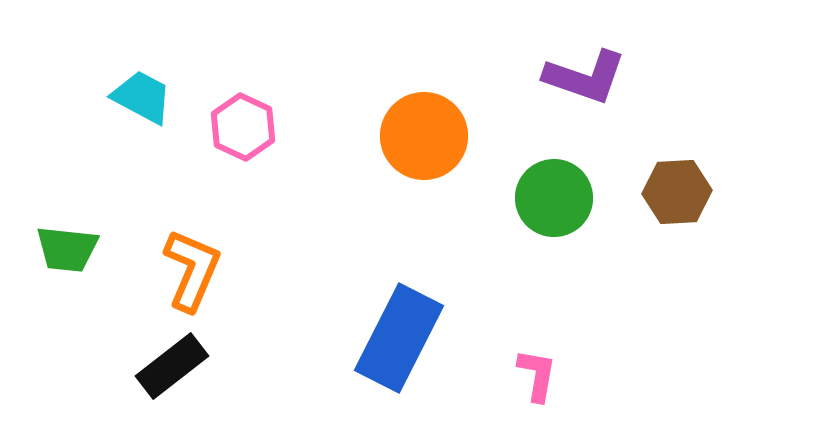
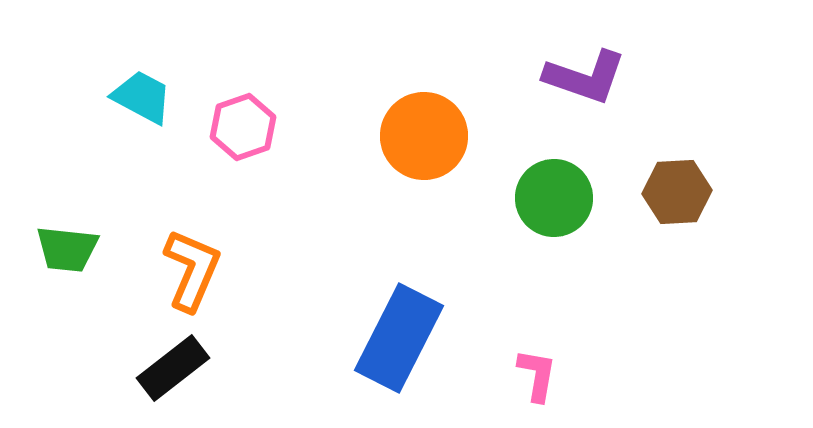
pink hexagon: rotated 16 degrees clockwise
black rectangle: moved 1 px right, 2 px down
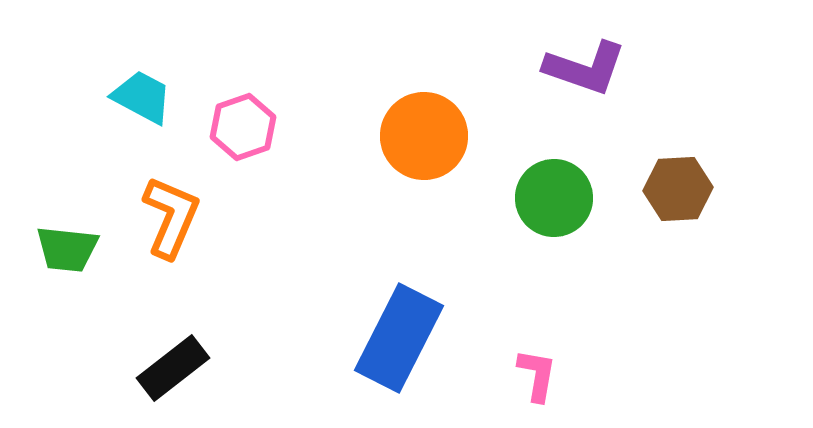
purple L-shape: moved 9 px up
brown hexagon: moved 1 px right, 3 px up
orange L-shape: moved 21 px left, 53 px up
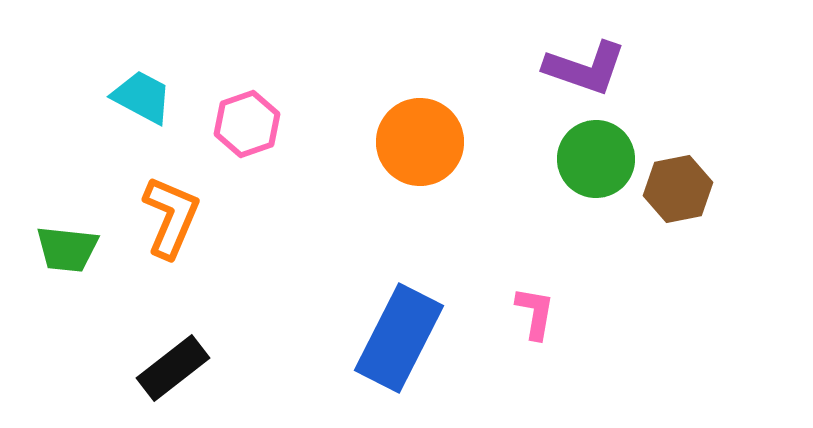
pink hexagon: moved 4 px right, 3 px up
orange circle: moved 4 px left, 6 px down
brown hexagon: rotated 8 degrees counterclockwise
green circle: moved 42 px right, 39 px up
pink L-shape: moved 2 px left, 62 px up
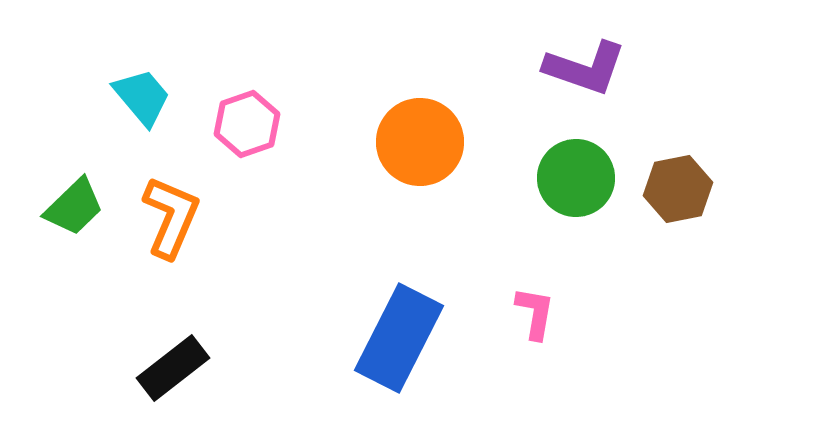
cyan trapezoid: rotated 22 degrees clockwise
green circle: moved 20 px left, 19 px down
green trapezoid: moved 7 px right, 42 px up; rotated 50 degrees counterclockwise
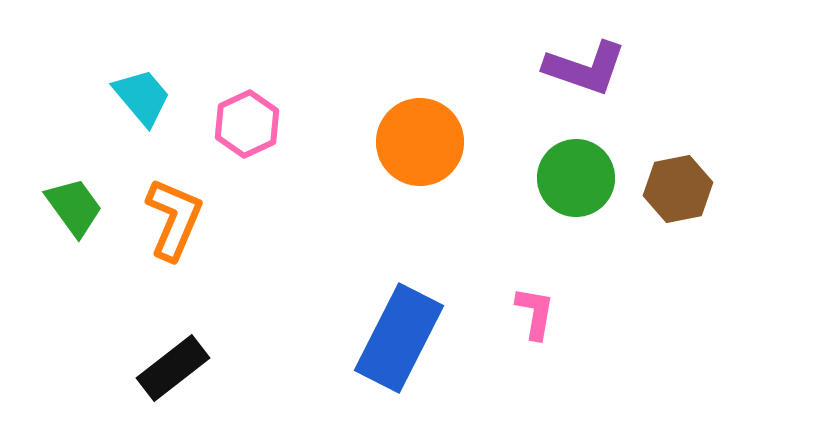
pink hexagon: rotated 6 degrees counterclockwise
green trapezoid: rotated 82 degrees counterclockwise
orange L-shape: moved 3 px right, 2 px down
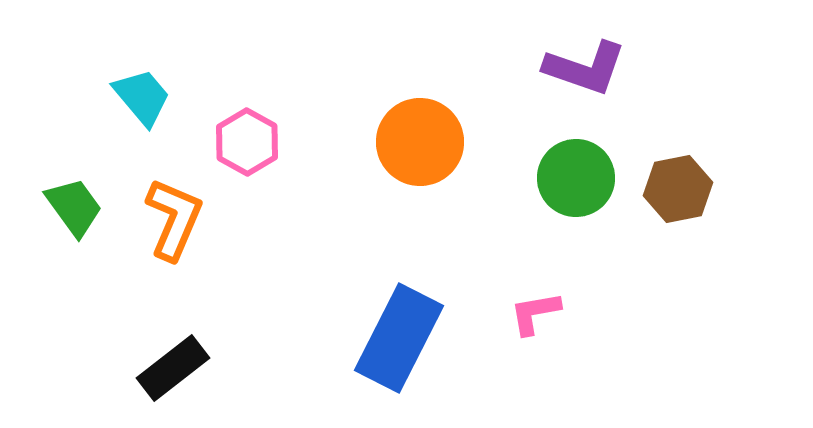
pink hexagon: moved 18 px down; rotated 6 degrees counterclockwise
pink L-shape: rotated 110 degrees counterclockwise
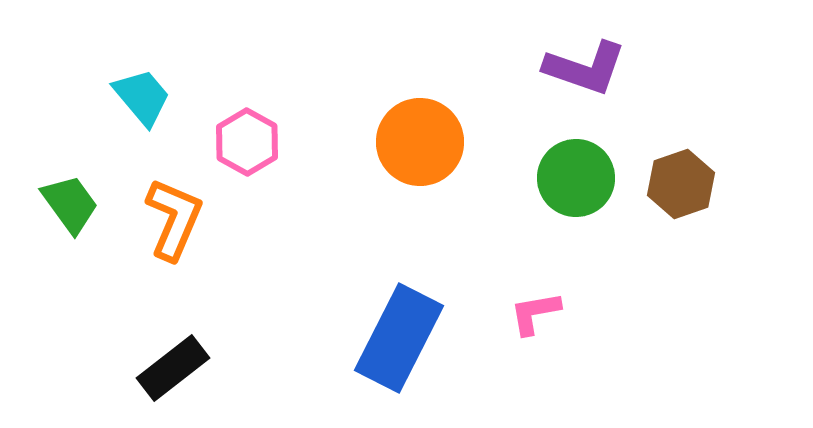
brown hexagon: moved 3 px right, 5 px up; rotated 8 degrees counterclockwise
green trapezoid: moved 4 px left, 3 px up
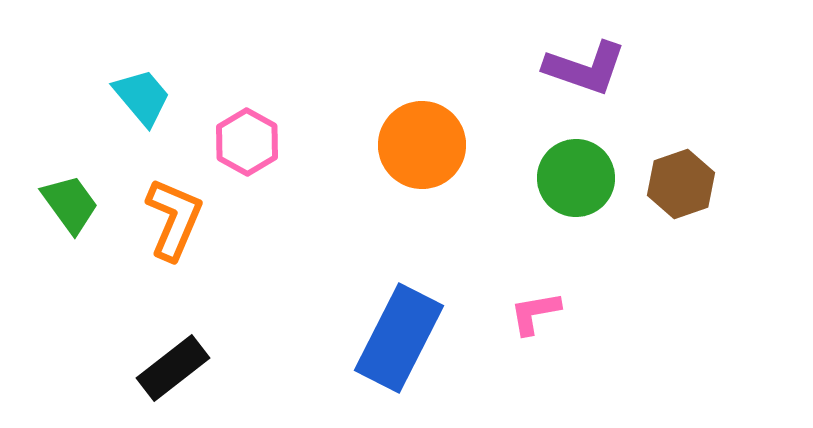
orange circle: moved 2 px right, 3 px down
